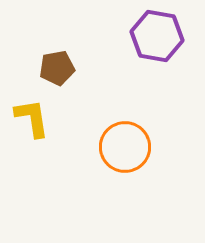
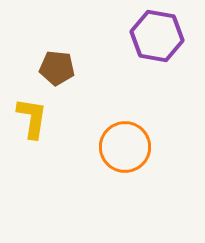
brown pentagon: rotated 16 degrees clockwise
yellow L-shape: rotated 18 degrees clockwise
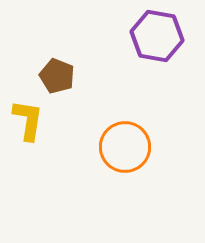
brown pentagon: moved 8 px down; rotated 16 degrees clockwise
yellow L-shape: moved 4 px left, 2 px down
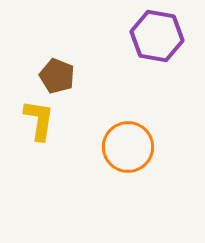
yellow L-shape: moved 11 px right
orange circle: moved 3 px right
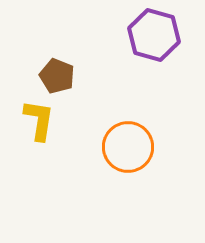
purple hexagon: moved 3 px left, 1 px up; rotated 6 degrees clockwise
